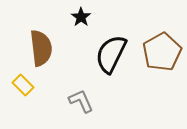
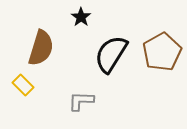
brown semicircle: rotated 24 degrees clockwise
black semicircle: rotated 6 degrees clockwise
gray L-shape: rotated 64 degrees counterclockwise
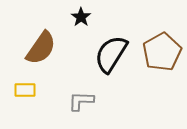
brown semicircle: rotated 18 degrees clockwise
yellow rectangle: moved 2 px right, 5 px down; rotated 45 degrees counterclockwise
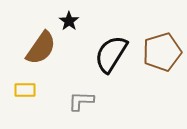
black star: moved 12 px left, 4 px down
brown pentagon: rotated 12 degrees clockwise
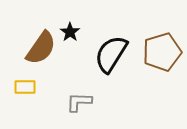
black star: moved 1 px right, 11 px down
yellow rectangle: moved 3 px up
gray L-shape: moved 2 px left, 1 px down
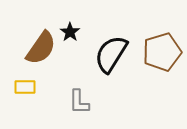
gray L-shape: rotated 92 degrees counterclockwise
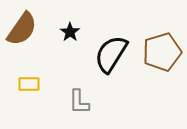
brown semicircle: moved 19 px left, 19 px up
yellow rectangle: moved 4 px right, 3 px up
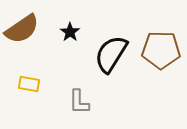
brown semicircle: rotated 21 degrees clockwise
brown pentagon: moved 1 px left, 2 px up; rotated 18 degrees clockwise
yellow rectangle: rotated 10 degrees clockwise
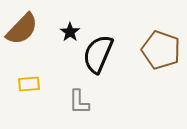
brown semicircle: rotated 12 degrees counterclockwise
brown pentagon: rotated 18 degrees clockwise
black semicircle: moved 13 px left; rotated 9 degrees counterclockwise
yellow rectangle: rotated 15 degrees counterclockwise
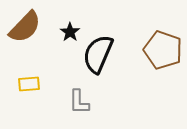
brown semicircle: moved 3 px right, 2 px up
brown pentagon: moved 2 px right
